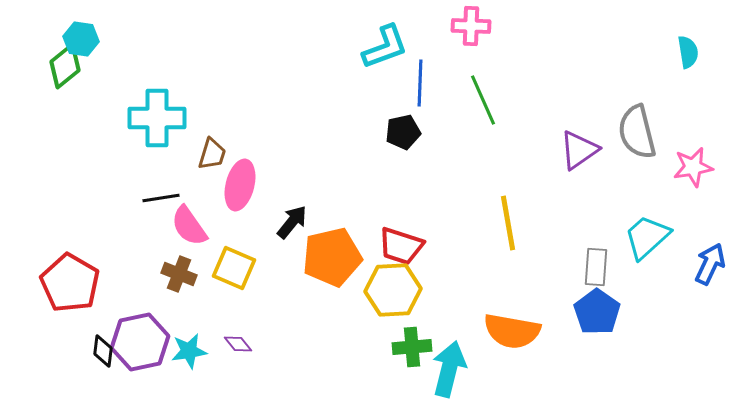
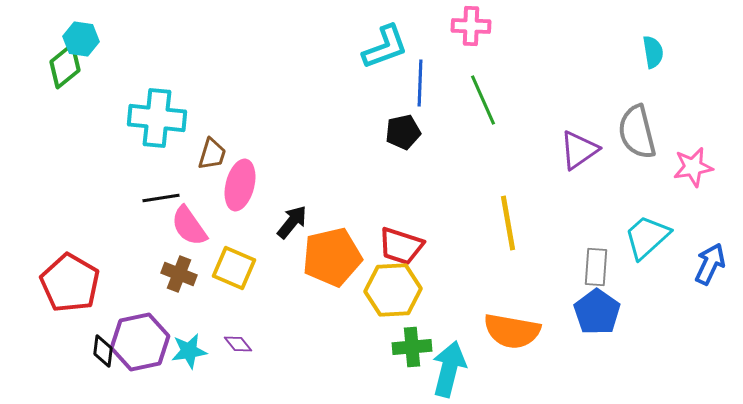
cyan semicircle: moved 35 px left
cyan cross: rotated 6 degrees clockwise
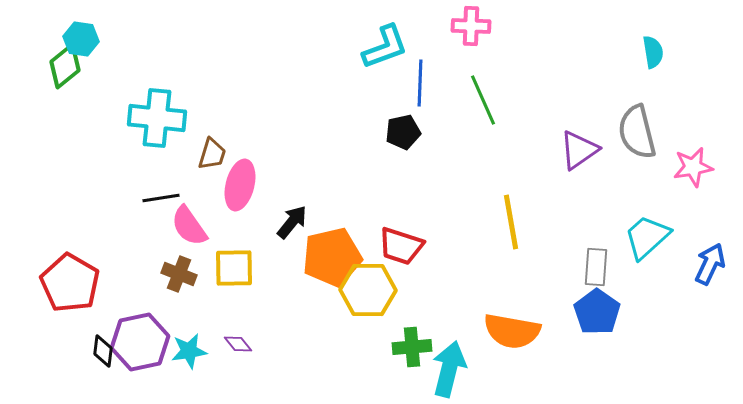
yellow line: moved 3 px right, 1 px up
yellow square: rotated 24 degrees counterclockwise
yellow hexagon: moved 25 px left; rotated 4 degrees clockwise
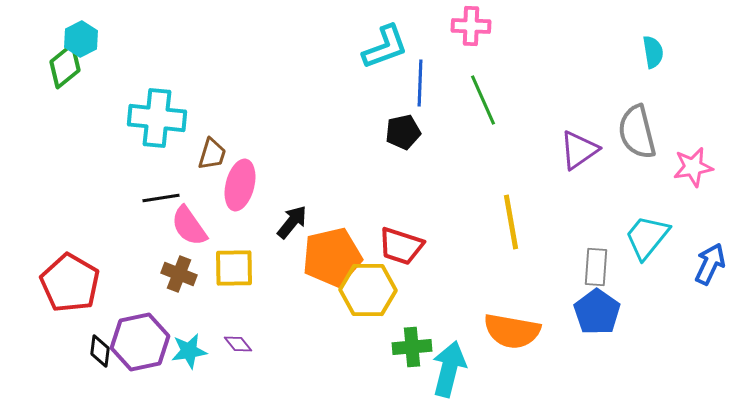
cyan hexagon: rotated 24 degrees clockwise
cyan trapezoid: rotated 9 degrees counterclockwise
black diamond: moved 3 px left
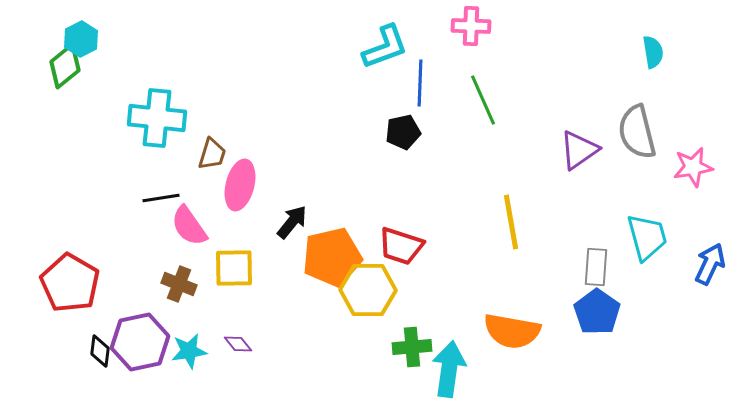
cyan trapezoid: rotated 126 degrees clockwise
brown cross: moved 10 px down
cyan arrow: rotated 6 degrees counterclockwise
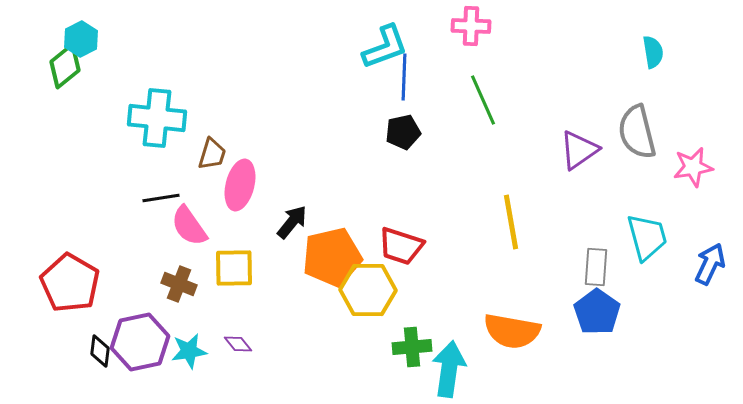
blue line: moved 16 px left, 6 px up
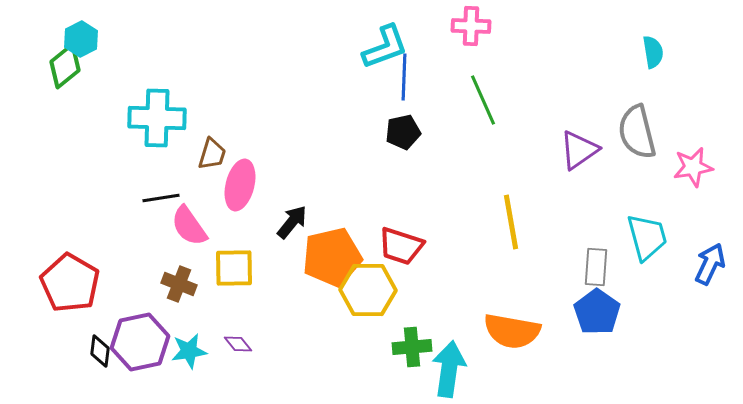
cyan cross: rotated 4 degrees counterclockwise
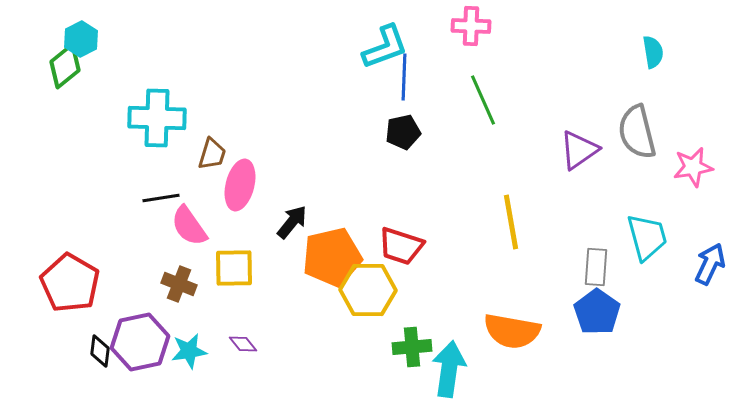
purple diamond: moved 5 px right
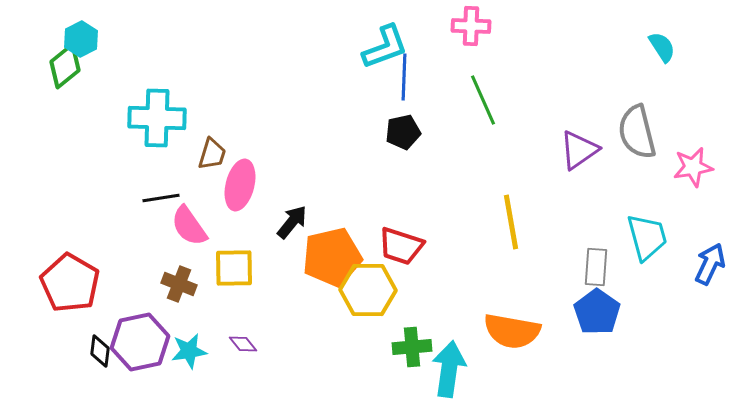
cyan semicircle: moved 9 px right, 5 px up; rotated 24 degrees counterclockwise
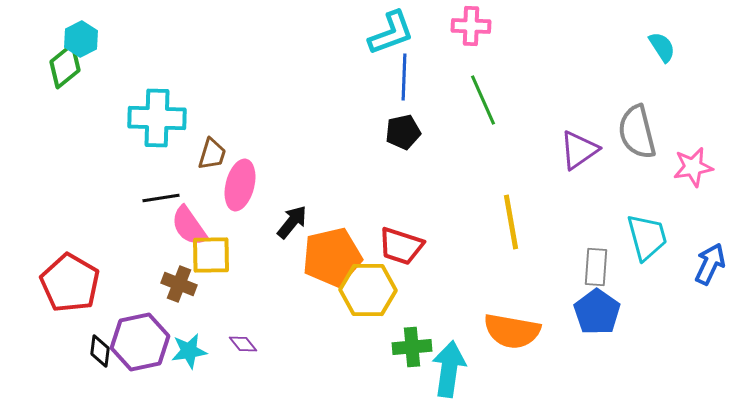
cyan L-shape: moved 6 px right, 14 px up
yellow square: moved 23 px left, 13 px up
